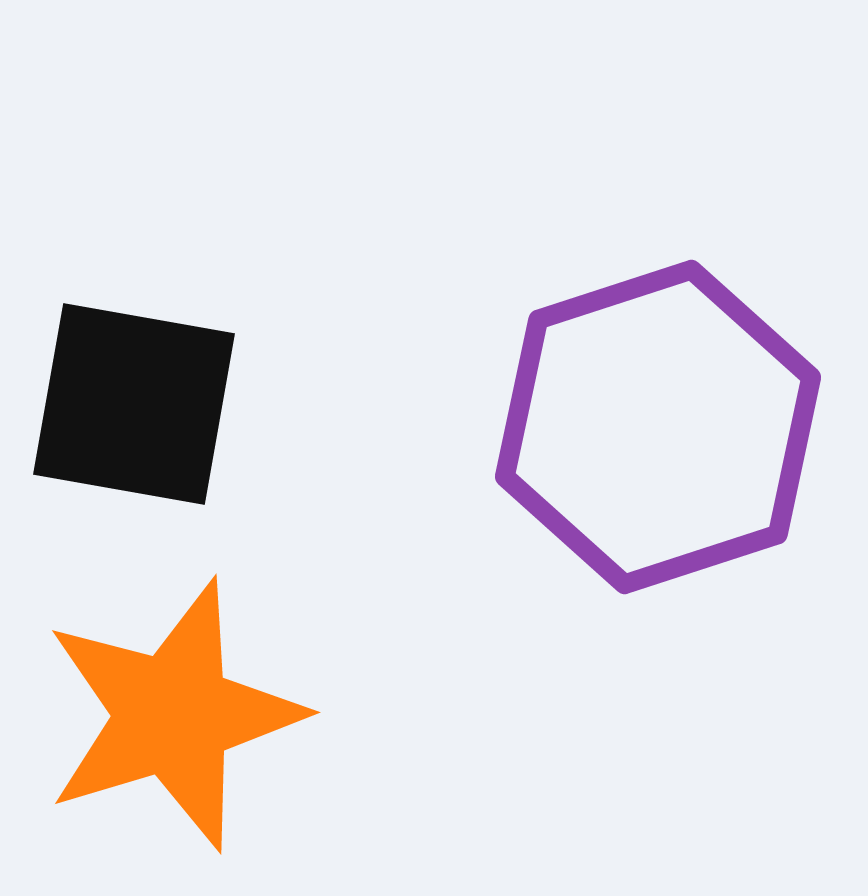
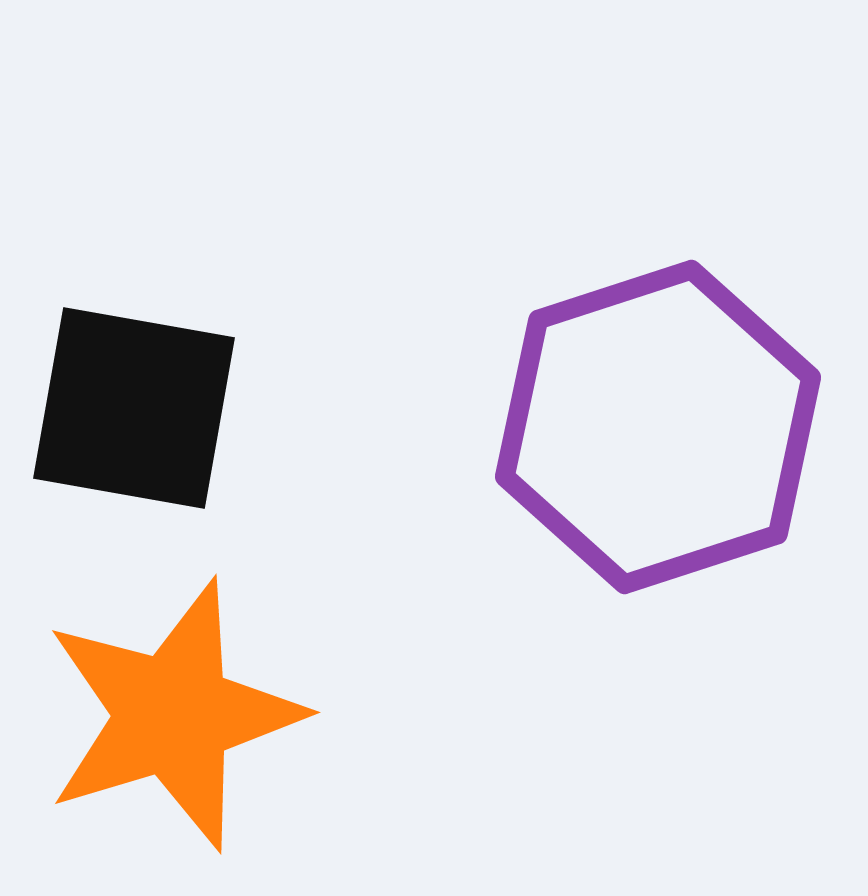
black square: moved 4 px down
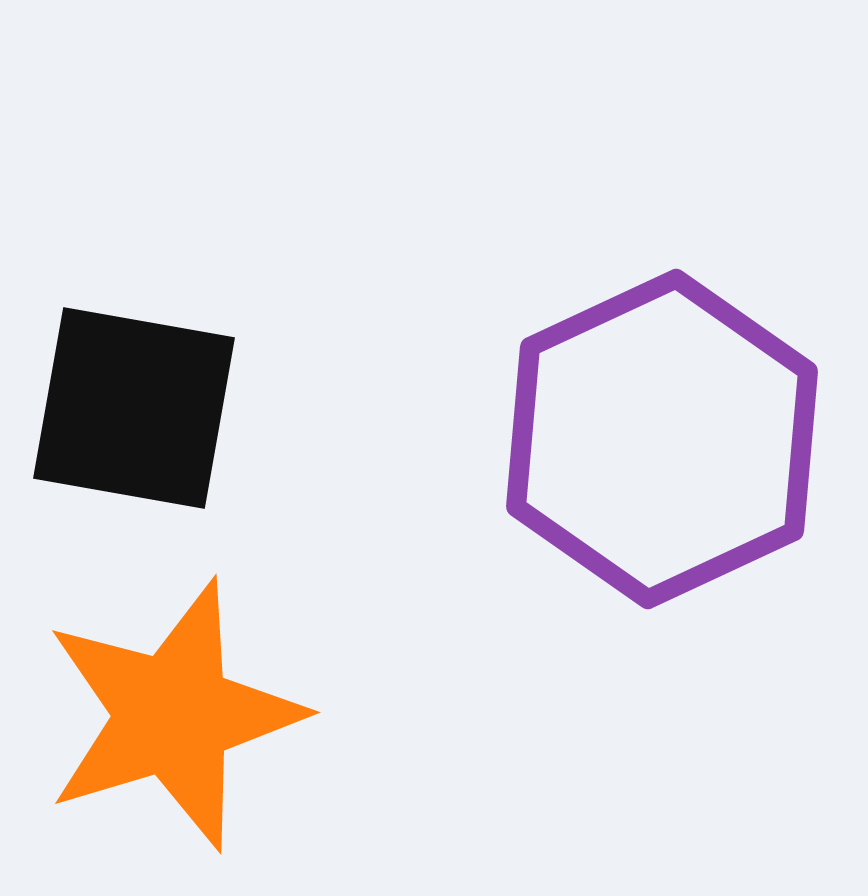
purple hexagon: moved 4 px right, 12 px down; rotated 7 degrees counterclockwise
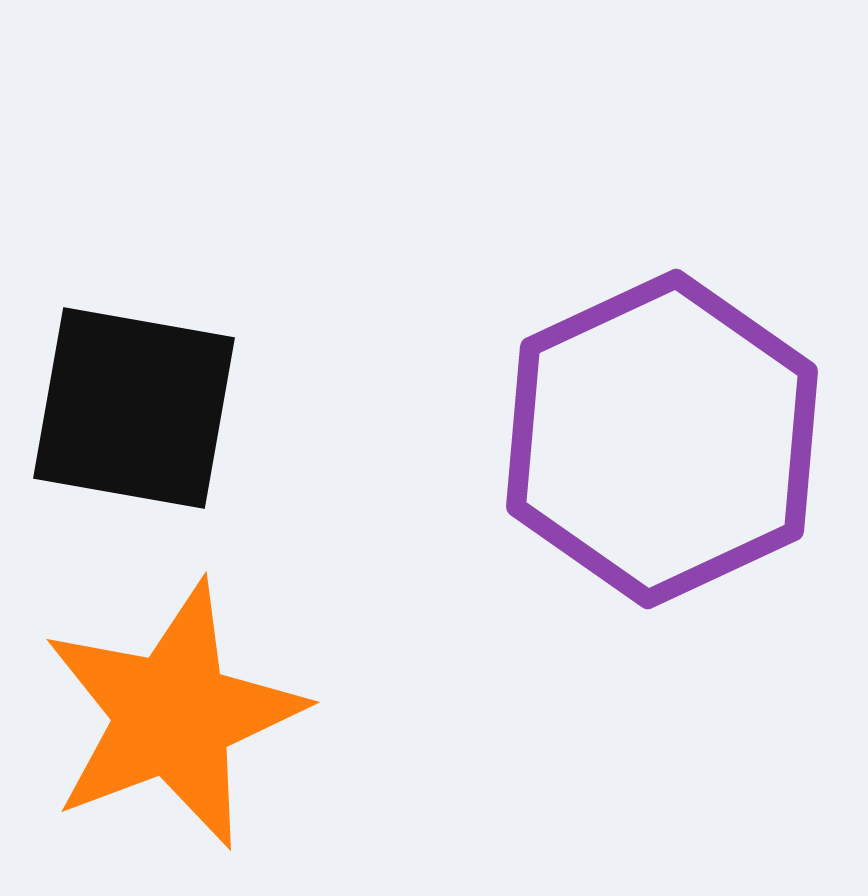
orange star: rotated 4 degrees counterclockwise
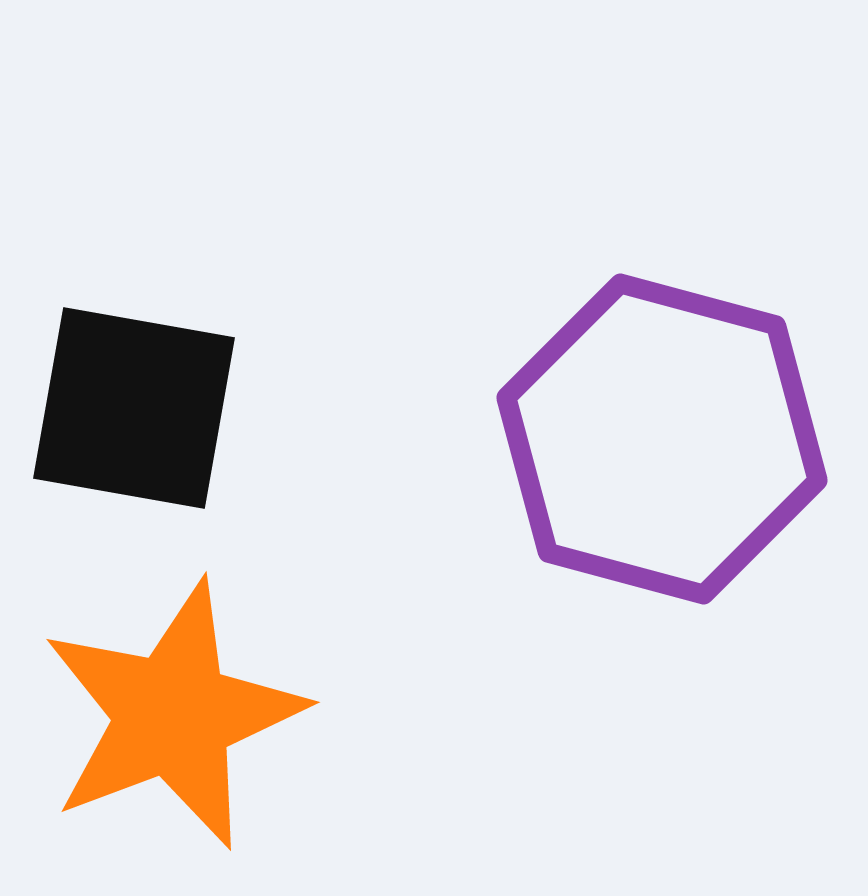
purple hexagon: rotated 20 degrees counterclockwise
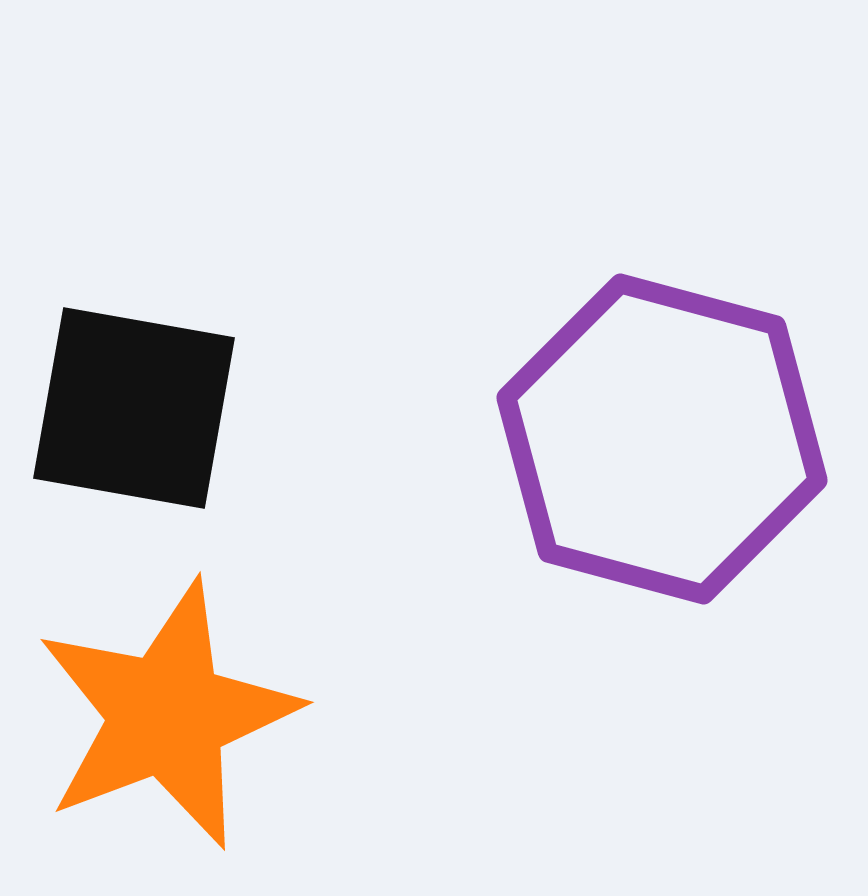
orange star: moved 6 px left
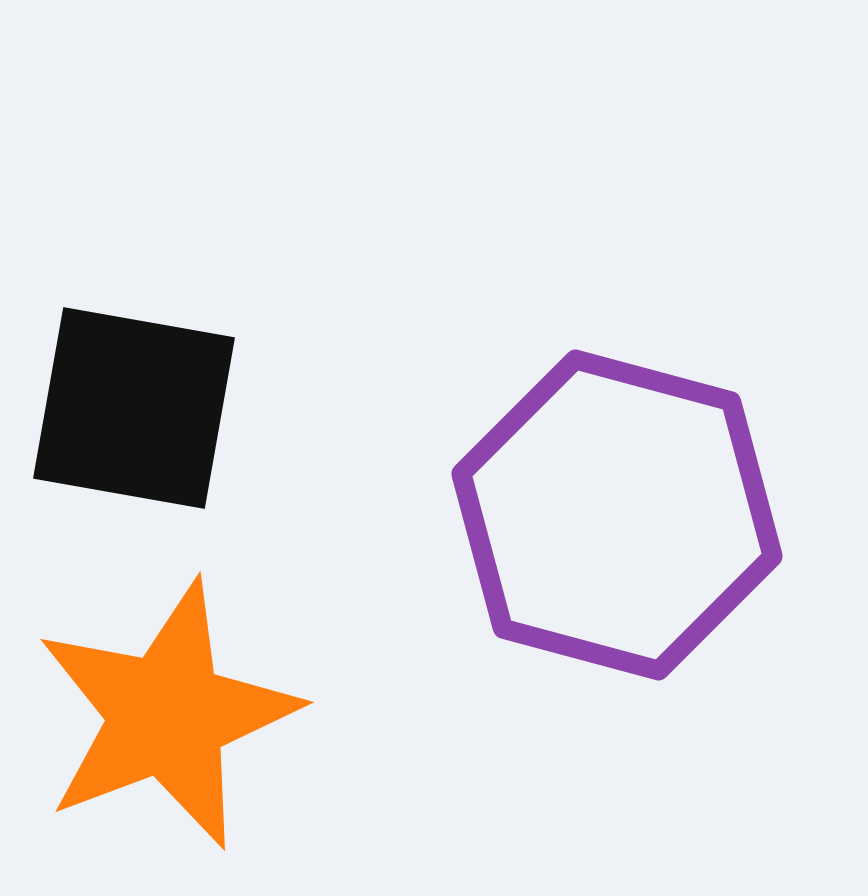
purple hexagon: moved 45 px left, 76 px down
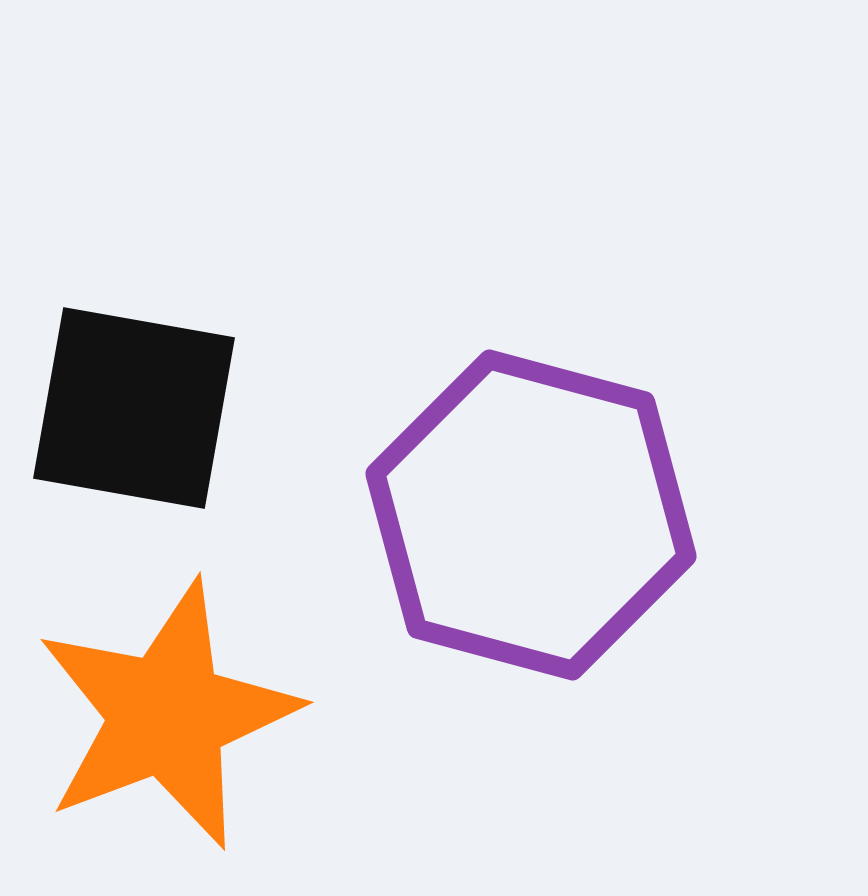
purple hexagon: moved 86 px left
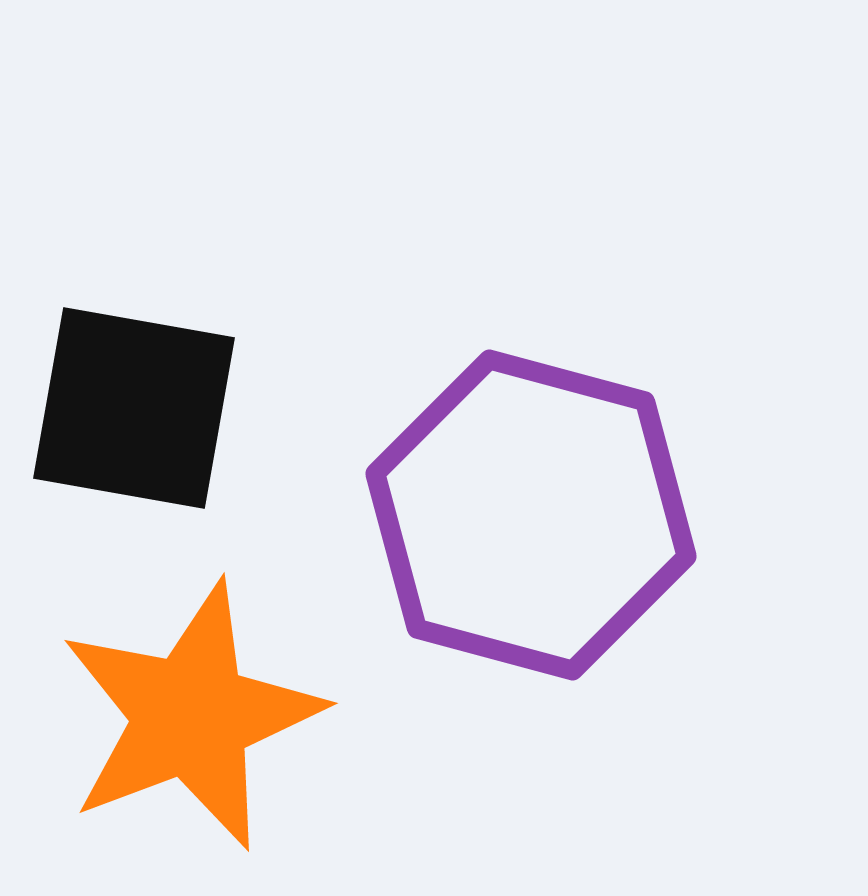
orange star: moved 24 px right, 1 px down
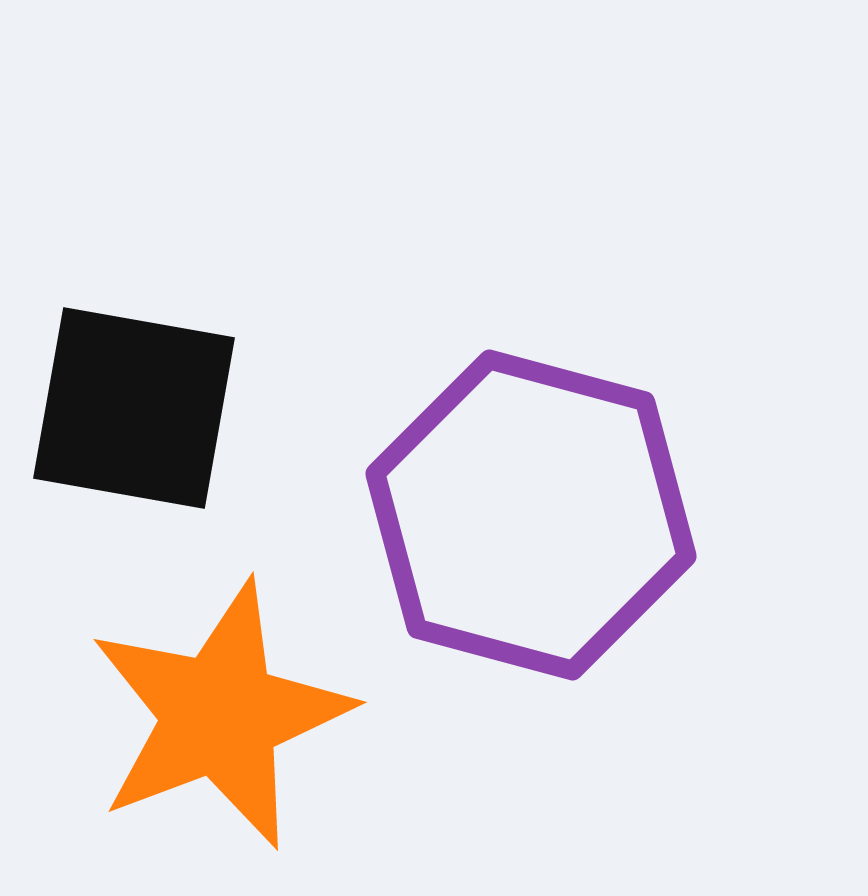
orange star: moved 29 px right, 1 px up
